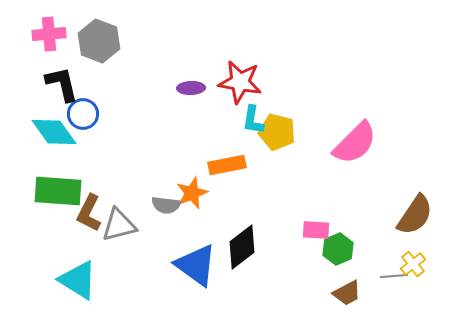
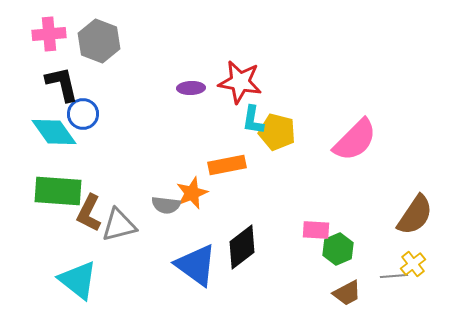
pink semicircle: moved 3 px up
cyan triangle: rotated 6 degrees clockwise
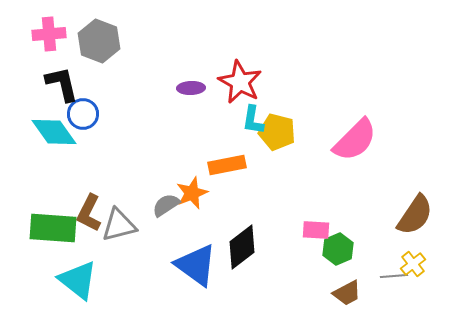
red star: rotated 18 degrees clockwise
green rectangle: moved 5 px left, 37 px down
gray semicircle: rotated 140 degrees clockwise
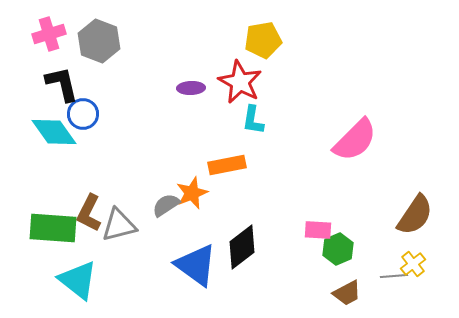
pink cross: rotated 12 degrees counterclockwise
yellow pentagon: moved 14 px left, 92 px up; rotated 24 degrees counterclockwise
pink rectangle: moved 2 px right
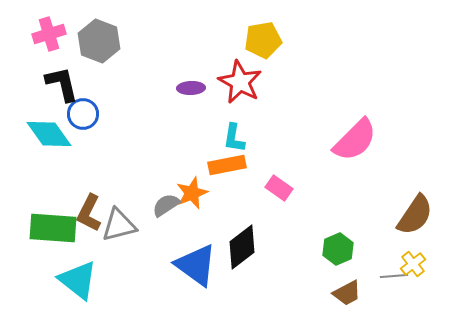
cyan L-shape: moved 19 px left, 18 px down
cyan diamond: moved 5 px left, 2 px down
pink rectangle: moved 39 px left, 42 px up; rotated 32 degrees clockwise
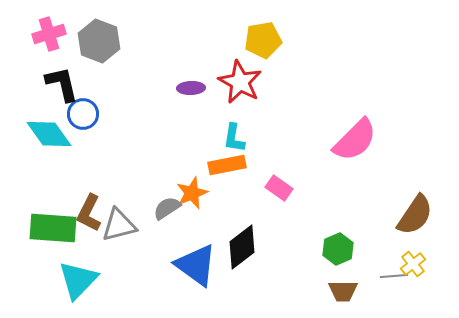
gray semicircle: moved 1 px right, 3 px down
cyan triangle: rotated 36 degrees clockwise
brown trapezoid: moved 4 px left, 2 px up; rotated 28 degrees clockwise
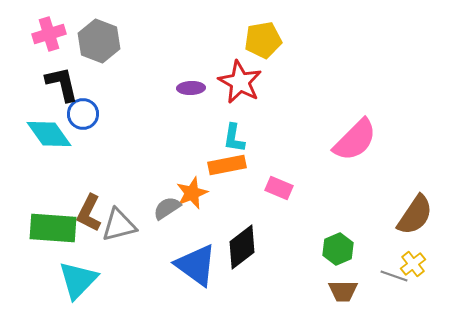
pink rectangle: rotated 12 degrees counterclockwise
gray line: rotated 24 degrees clockwise
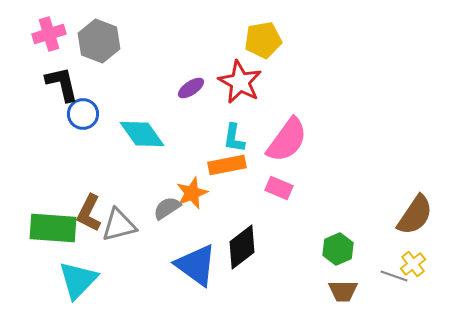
purple ellipse: rotated 32 degrees counterclockwise
cyan diamond: moved 93 px right
pink semicircle: moved 68 px left; rotated 9 degrees counterclockwise
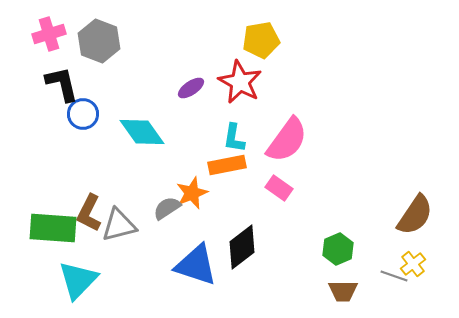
yellow pentagon: moved 2 px left
cyan diamond: moved 2 px up
pink rectangle: rotated 12 degrees clockwise
blue triangle: rotated 18 degrees counterclockwise
